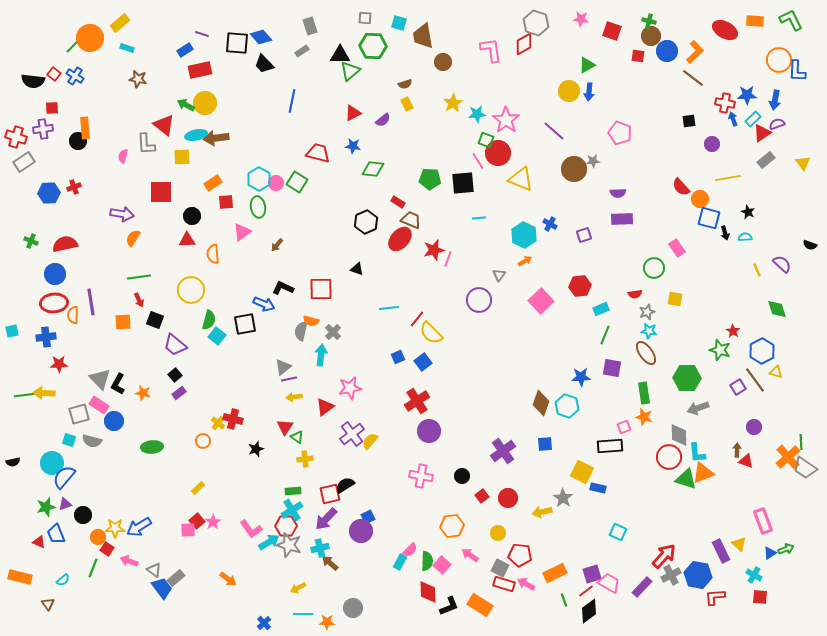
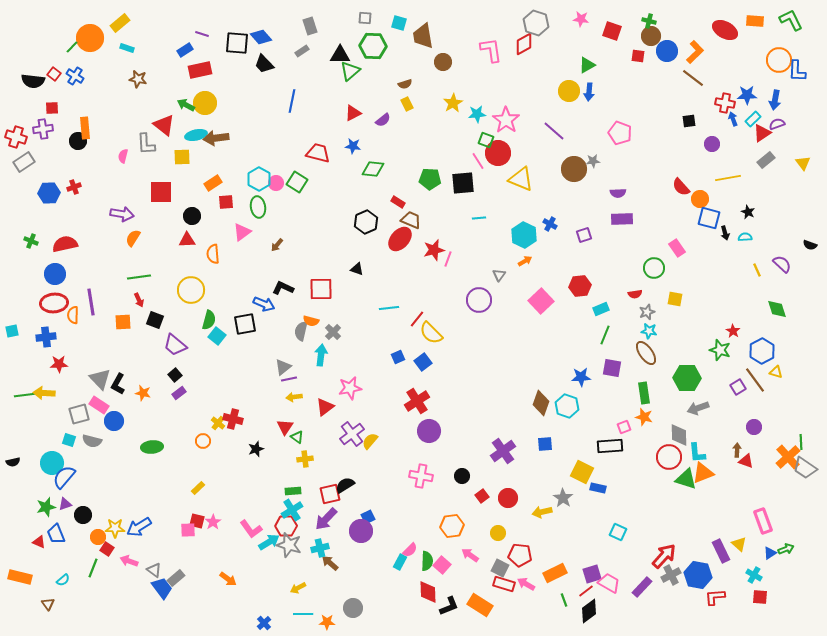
red square at (197, 521): rotated 35 degrees counterclockwise
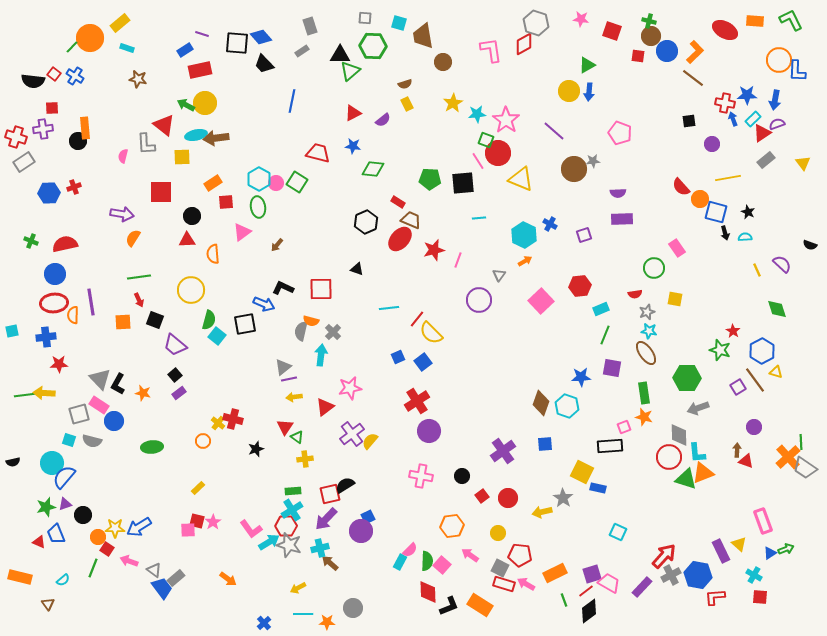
blue square at (709, 218): moved 7 px right, 6 px up
pink line at (448, 259): moved 10 px right, 1 px down
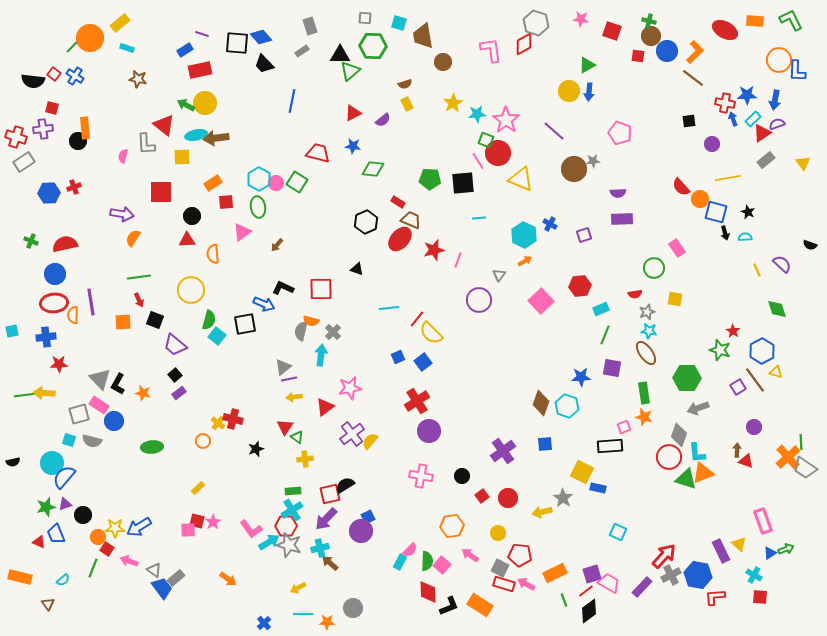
red square at (52, 108): rotated 16 degrees clockwise
gray diamond at (679, 435): rotated 20 degrees clockwise
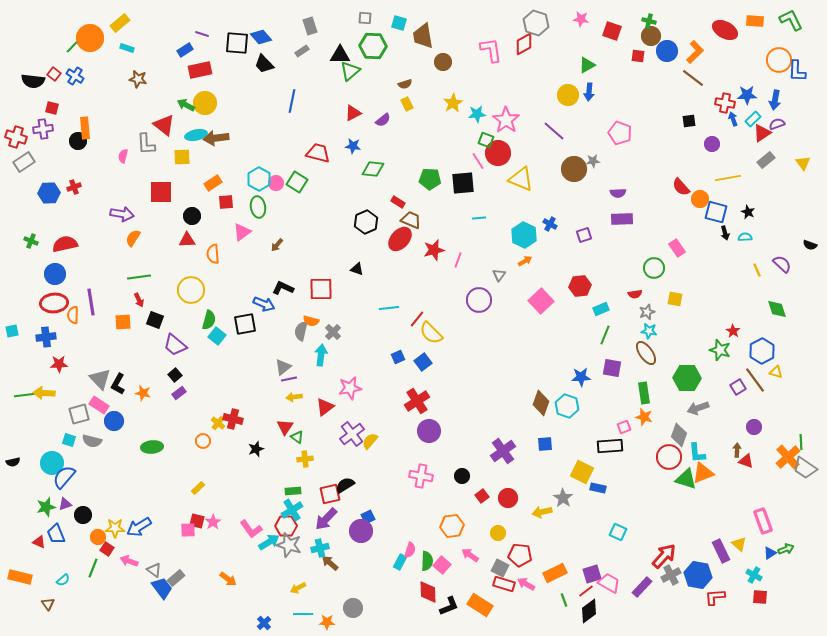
yellow circle at (569, 91): moved 1 px left, 4 px down
pink semicircle at (410, 550): rotated 28 degrees counterclockwise
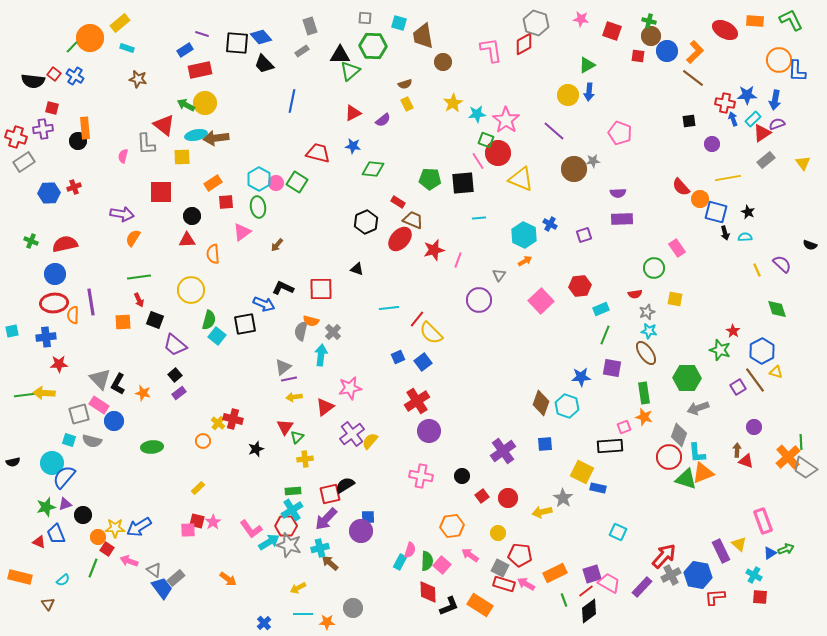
brown trapezoid at (411, 220): moved 2 px right
green triangle at (297, 437): rotated 40 degrees clockwise
blue square at (368, 517): rotated 24 degrees clockwise
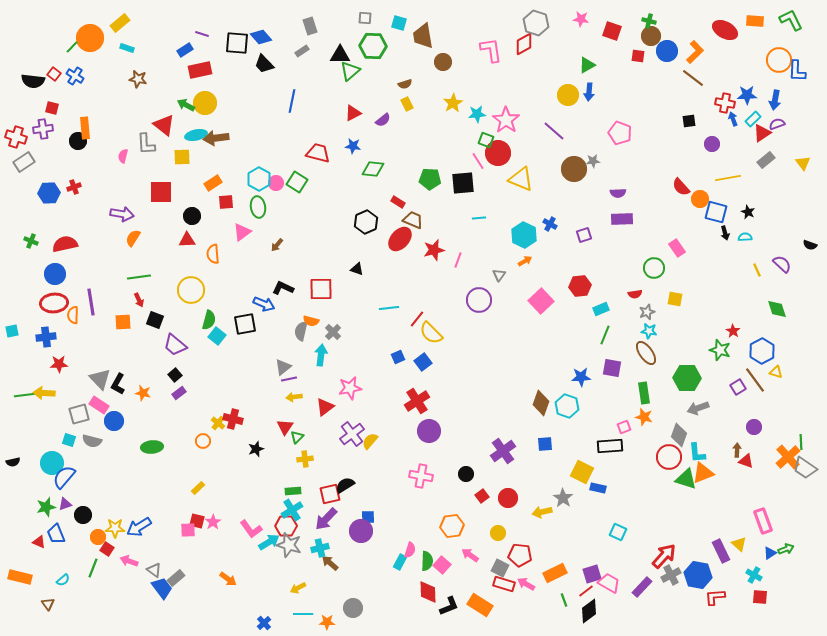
black circle at (462, 476): moved 4 px right, 2 px up
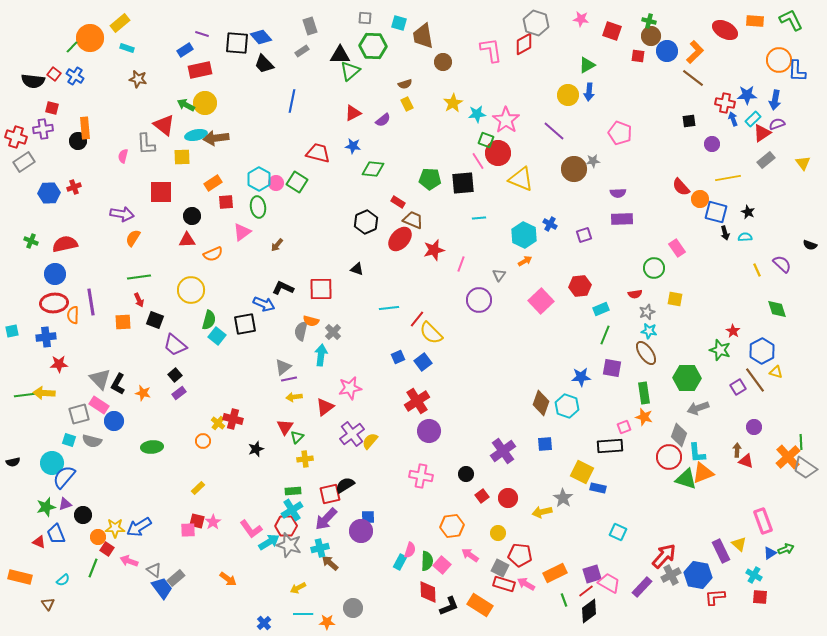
orange semicircle at (213, 254): rotated 108 degrees counterclockwise
pink line at (458, 260): moved 3 px right, 4 px down
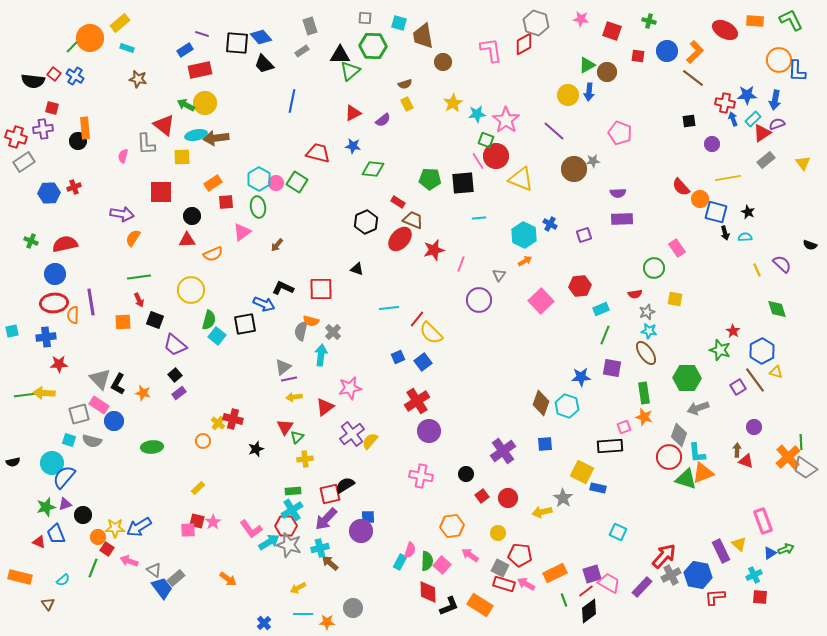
brown circle at (651, 36): moved 44 px left, 36 px down
red circle at (498, 153): moved 2 px left, 3 px down
cyan cross at (754, 575): rotated 35 degrees clockwise
